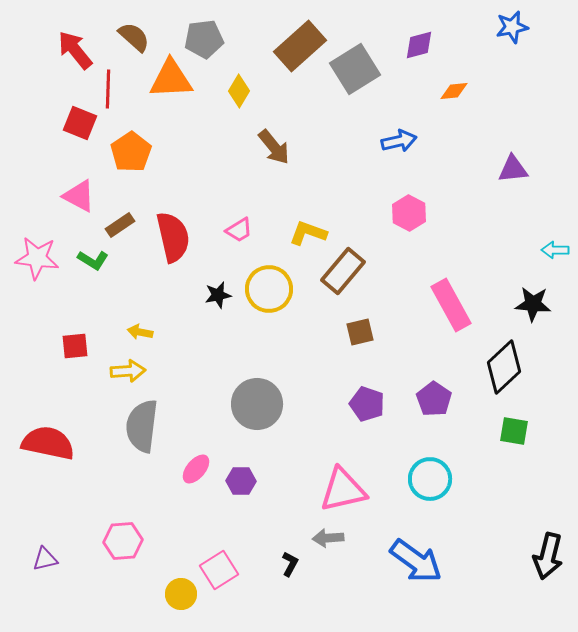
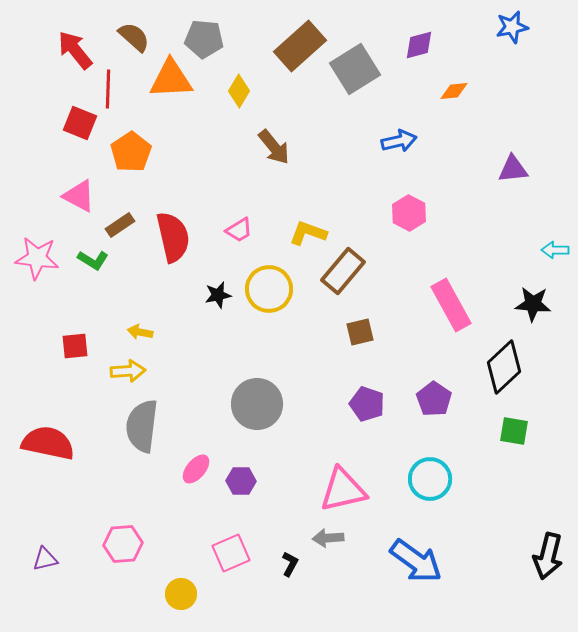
gray pentagon at (204, 39): rotated 12 degrees clockwise
pink hexagon at (123, 541): moved 3 px down
pink square at (219, 570): moved 12 px right, 17 px up; rotated 9 degrees clockwise
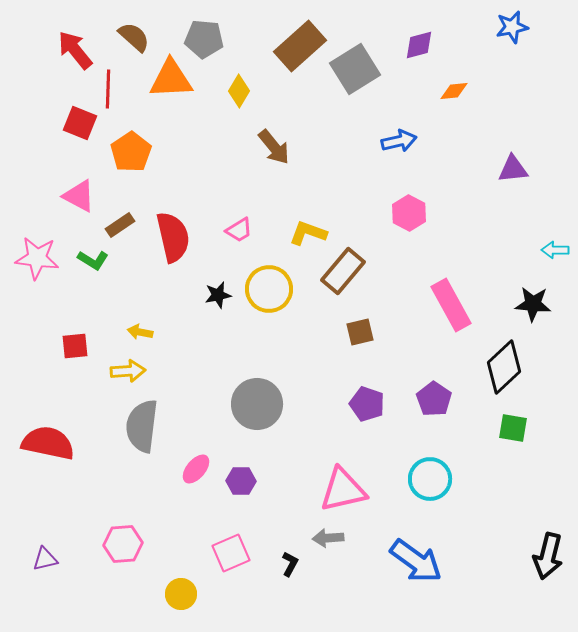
green square at (514, 431): moved 1 px left, 3 px up
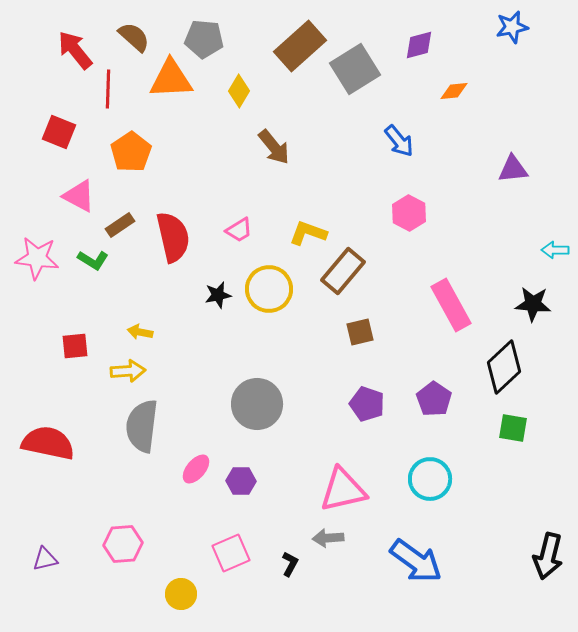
red square at (80, 123): moved 21 px left, 9 px down
blue arrow at (399, 141): rotated 64 degrees clockwise
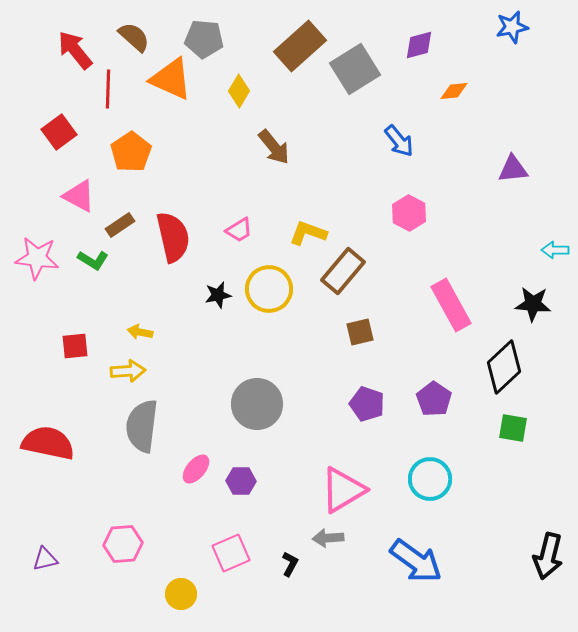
orange triangle at (171, 79): rotated 27 degrees clockwise
red square at (59, 132): rotated 32 degrees clockwise
pink triangle at (343, 490): rotated 18 degrees counterclockwise
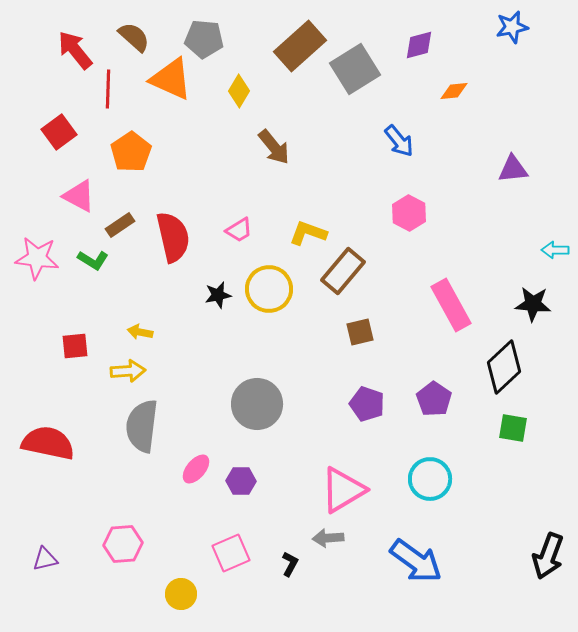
black arrow at (548, 556): rotated 6 degrees clockwise
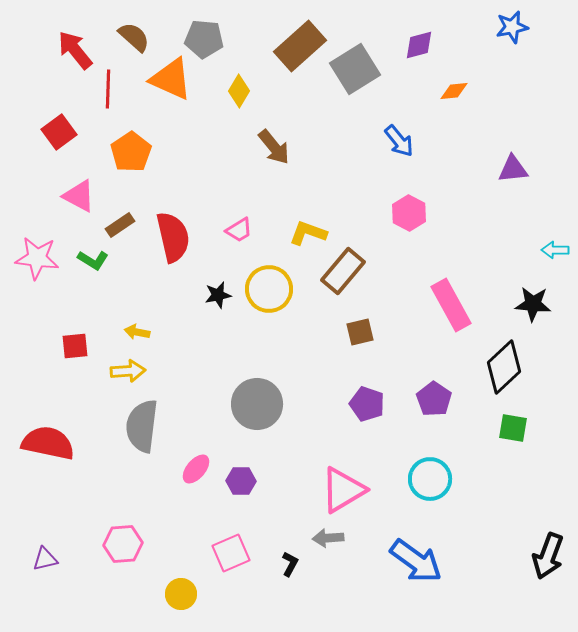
yellow arrow at (140, 332): moved 3 px left
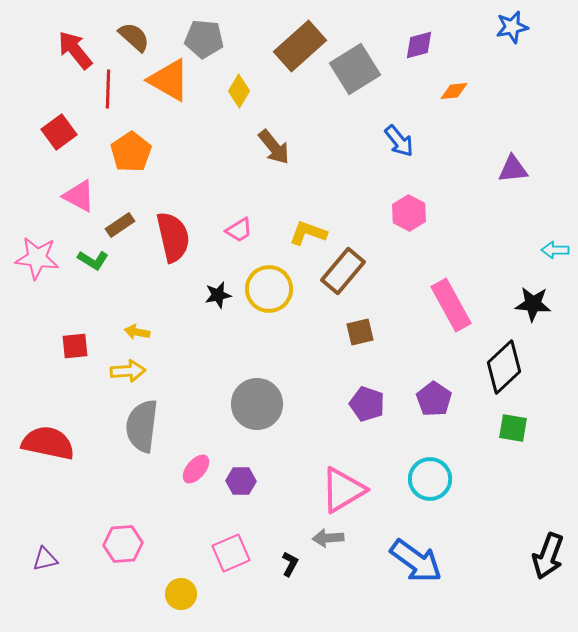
orange triangle at (171, 79): moved 2 px left, 1 px down; rotated 6 degrees clockwise
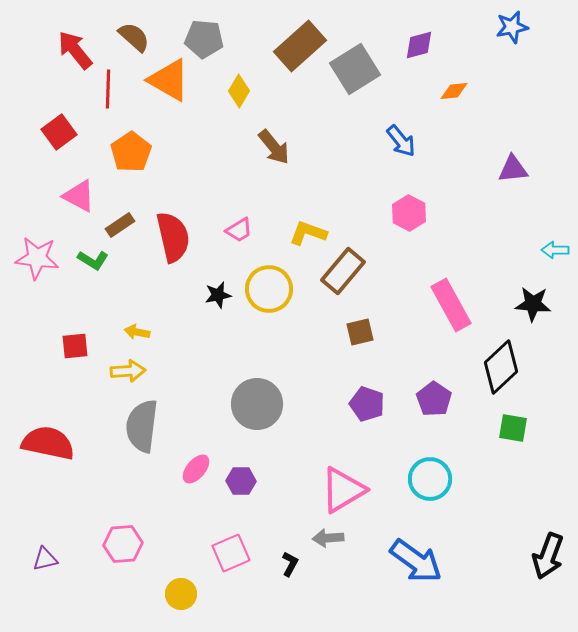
blue arrow at (399, 141): moved 2 px right
black diamond at (504, 367): moved 3 px left
